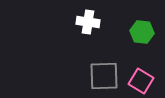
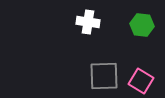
green hexagon: moved 7 px up
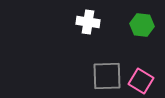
gray square: moved 3 px right
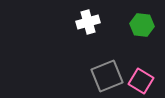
white cross: rotated 25 degrees counterclockwise
gray square: rotated 20 degrees counterclockwise
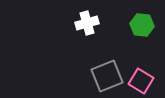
white cross: moved 1 px left, 1 px down
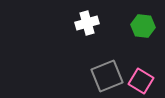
green hexagon: moved 1 px right, 1 px down
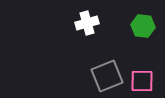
pink square: moved 1 px right; rotated 30 degrees counterclockwise
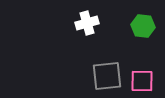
gray square: rotated 16 degrees clockwise
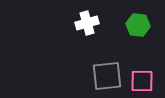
green hexagon: moved 5 px left, 1 px up
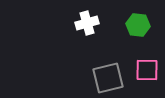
gray square: moved 1 px right, 2 px down; rotated 8 degrees counterclockwise
pink square: moved 5 px right, 11 px up
